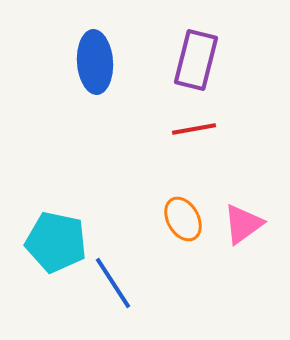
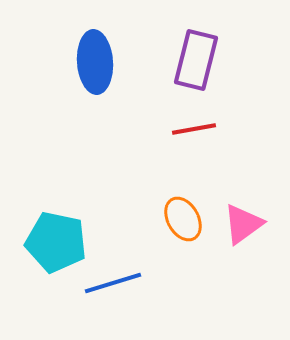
blue line: rotated 74 degrees counterclockwise
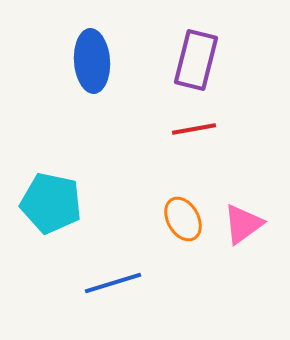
blue ellipse: moved 3 px left, 1 px up
cyan pentagon: moved 5 px left, 39 px up
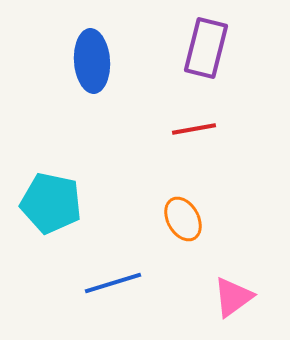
purple rectangle: moved 10 px right, 12 px up
pink triangle: moved 10 px left, 73 px down
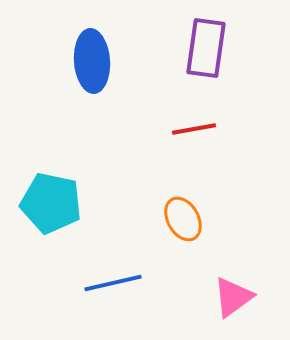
purple rectangle: rotated 6 degrees counterclockwise
blue line: rotated 4 degrees clockwise
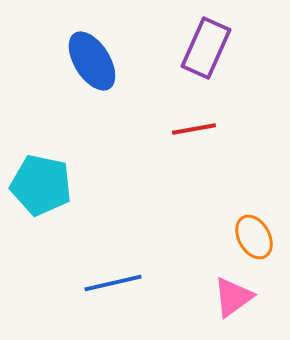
purple rectangle: rotated 16 degrees clockwise
blue ellipse: rotated 28 degrees counterclockwise
cyan pentagon: moved 10 px left, 18 px up
orange ellipse: moved 71 px right, 18 px down
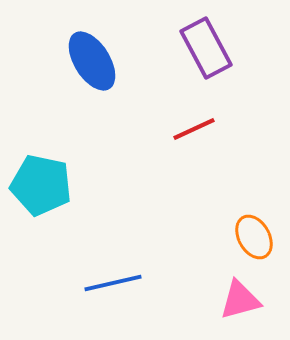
purple rectangle: rotated 52 degrees counterclockwise
red line: rotated 15 degrees counterclockwise
pink triangle: moved 7 px right, 3 px down; rotated 21 degrees clockwise
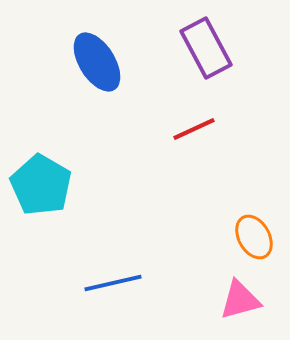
blue ellipse: moved 5 px right, 1 px down
cyan pentagon: rotated 18 degrees clockwise
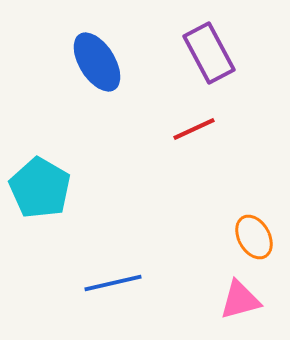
purple rectangle: moved 3 px right, 5 px down
cyan pentagon: moved 1 px left, 3 px down
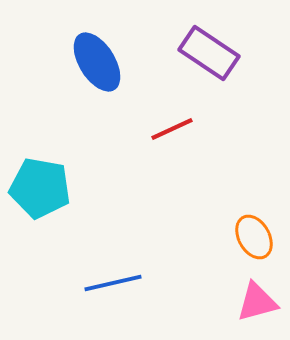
purple rectangle: rotated 28 degrees counterclockwise
red line: moved 22 px left
cyan pentagon: rotated 20 degrees counterclockwise
pink triangle: moved 17 px right, 2 px down
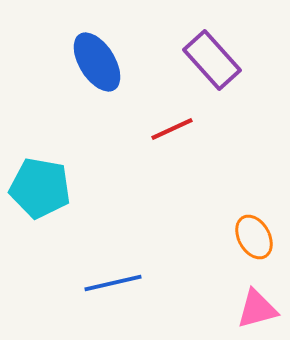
purple rectangle: moved 3 px right, 7 px down; rotated 14 degrees clockwise
pink triangle: moved 7 px down
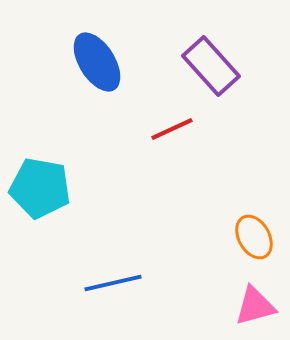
purple rectangle: moved 1 px left, 6 px down
pink triangle: moved 2 px left, 3 px up
